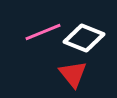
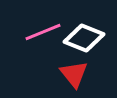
red triangle: moved 1 px right
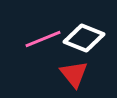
pink line: moved 7 px down
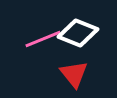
white diamond: moved 6 px left, 5 px up
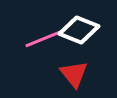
white diamond: moved 1 px right, 3 px up
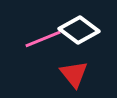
white diamond: rotated 15 degrees clockwise
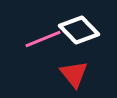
white diamond: rotated 9 degrees clockwise
